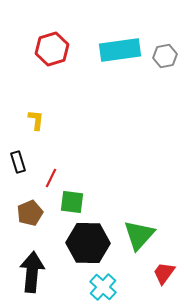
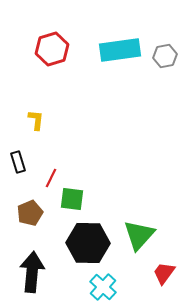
green square: moved 3 px up
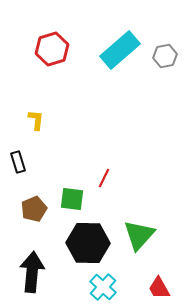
cyan rectangle: rotated 33 degrees counterclockwise
red line: moved 53 px right
brown pentagon: moved 4 px right, 4 px up
red trapezoid: moved 5 px left, 15 px down; rotated 65 degrees counterclockwise
